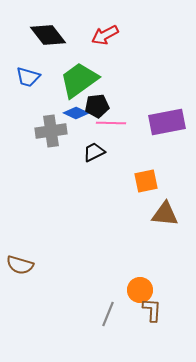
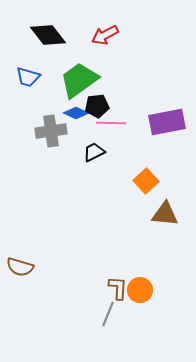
orange square: rotated 30 degrees counterclockwise
brown semicircle: moved 2 px down
brown L-shape: moved 34 px left, 22 px up
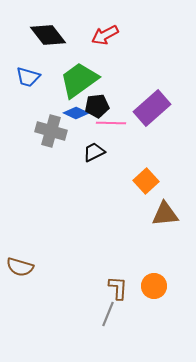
purple rectangle: moved 15 px left, 14 px up; rotated 30 degrees counterclockwise
gray cross: rotated 24 degrees clockwise
brown triangle: rotated 12 degrees counterclockwise
orange circle: moved 14 px right, 4 px up
